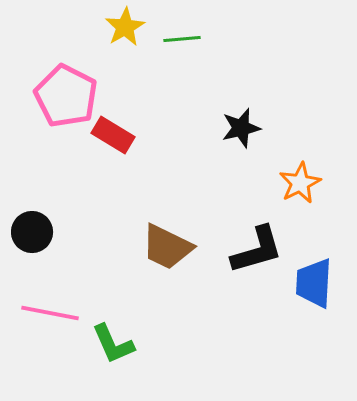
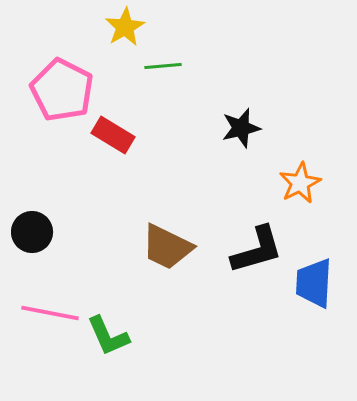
green line: moved 19 px left, 27 px down
pink pentagon: moved 4 px left, 6 px up
green L-shape: moved 5 px left, 8 px up
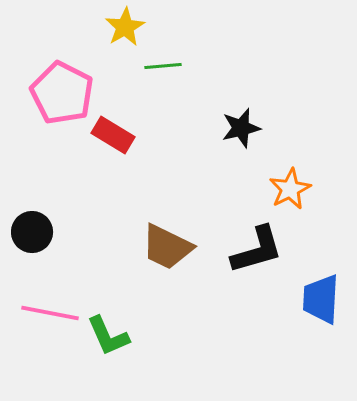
pink pentagon: moved 3 px down
orange star: moved 10 px left, 6 px down
blue trapezoid: moved 7 px right, 16 px down
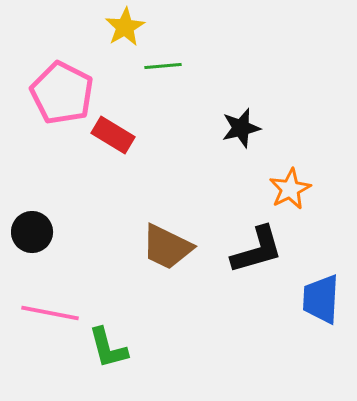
green L-shape: moved 12 px down; rotated 9 degrees clockwise
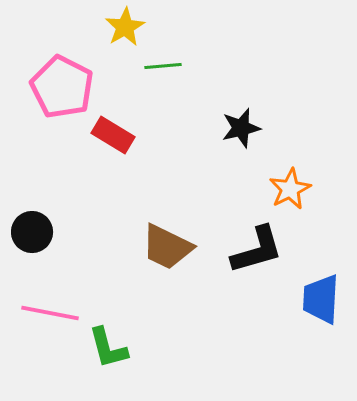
pink pentagon: moved 6 px up
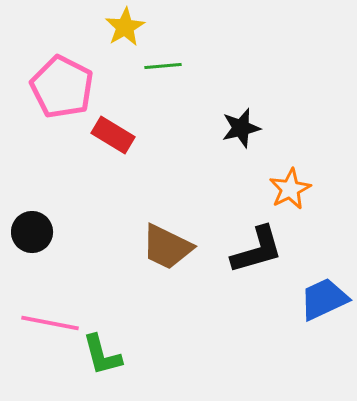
blue trapezoid: moved 3 px right; rotated 62 degrees clockwise
pink line: moved 10 px down
green L-shape: moved 6 px left, 7 px down
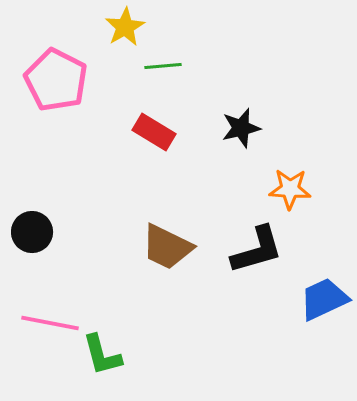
pink pentagon: moved 6 px left, 7 px up
red rectangle: moved 41 px right, 3 px up
orange star: rotated 30 degrees clockwise
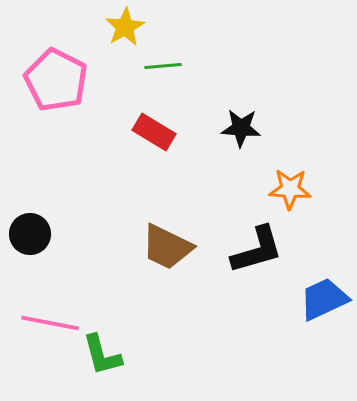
black star: rotated 18 degrees clockwise
black circle: moved 2 px left, 2 px down
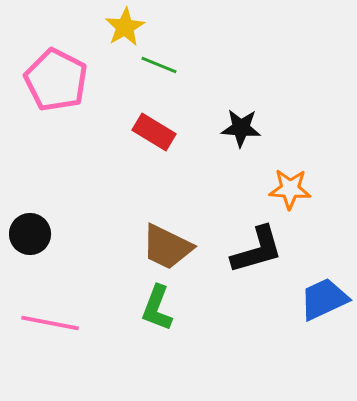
green line: moved 4 px left, 1 px up; rotated 27 degrees clockwise
green L-shape: moved 55 px right, 47 px up; rotated 36 degrees clockwise
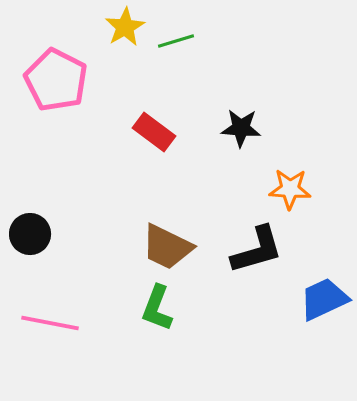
green line: moved 17 px right, 24 px up; rotated 39 degrees counterclockwise
red rectangle: rotated 6 degrees clockwise
